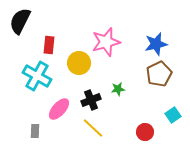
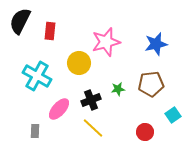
red rectangle: moved 1 px right, 14 px up
brown pentagon: moved 8 px left, 10 px down; rotated 20 degrees clockwise
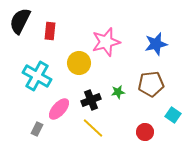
green star: moved 3 px down
cyan square: rotated 21 degrees counterclockwise
gray rectangle: moved 2 px right, 2 px up; rotated 24 degrees clockwise
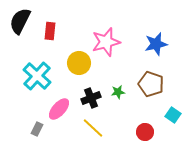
cyan cross: rotated 12 degrees clockwise
brown pentagon: rotated 25 degrees clockwise
black cross: moved 2 px up
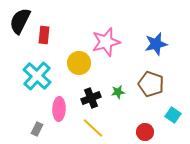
red rectangle: moved 6 px left, 4 px down
pink ellipse: rotated 40 degrees counterclockwise
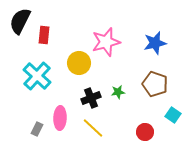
blue star: moved 1 px left, 1 px up
brown pentagon: moved 4 px right
pink ellipse: moved 1 px right, 9 px down
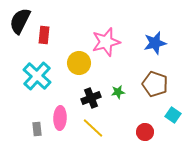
gray rectangle: rotated 32 degrees counterclockwise
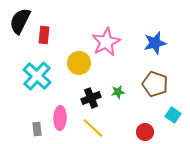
pink star: rotated 12 degrees counterclockwise
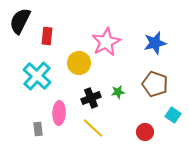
red rectangle: moved 3 px right, 1 px down
pink ellipse: moved 1 px left, 5 px up
gray rectangle: moved 1 px right
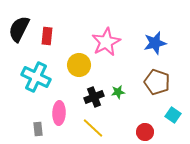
black semicircle: moved 1 px left, 8 px down
yellow circle: moved 2 px down
cyan cross: moved 1 px left, 1 px down; rotated 16 degrees counterclockwise
brown pentagon: moved 2 px right, 2 px up
black cross: moved 3 px right, 1 px up
